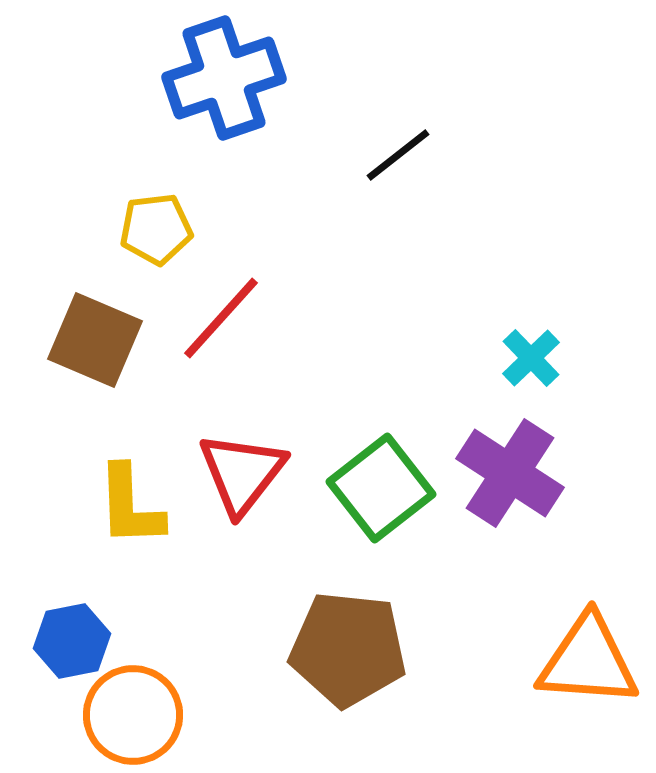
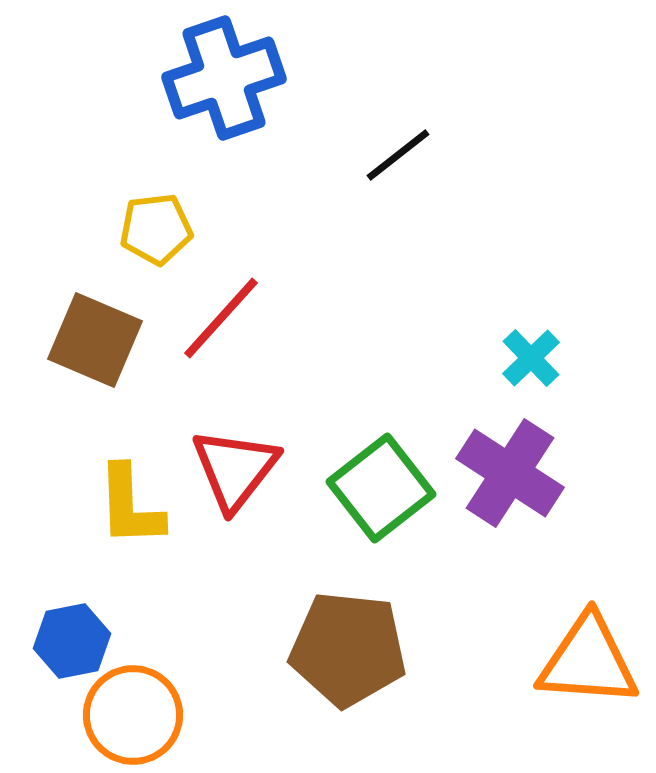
red triangle: moved 7 px left, 4 px up
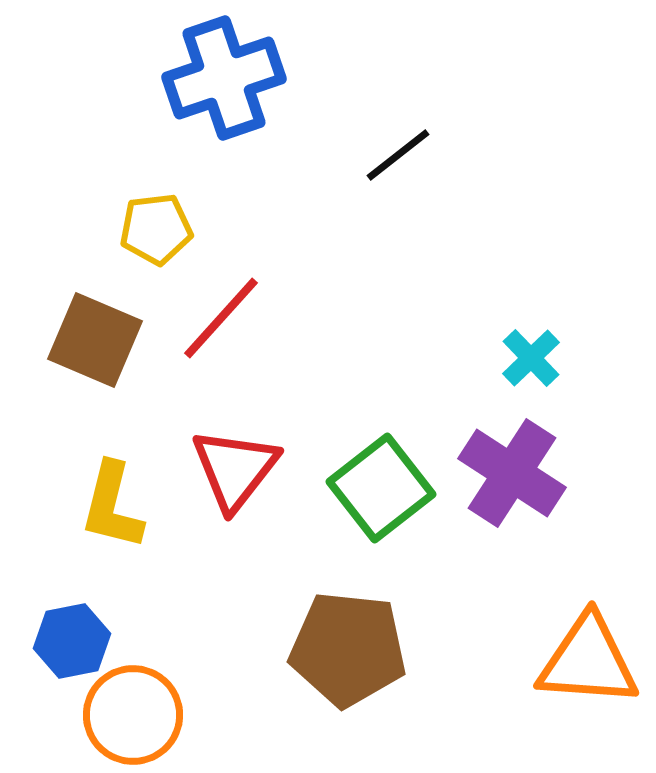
purple cross: moved 2 px right
yellow L-shape: moved 18 px left; rotated 16 degrees clockwise
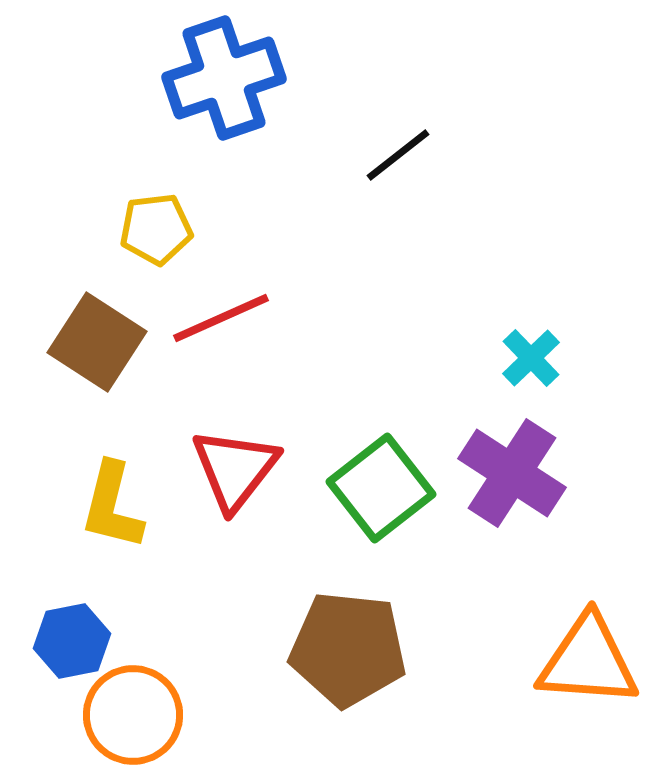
red line: rotated 24 degrees clockwise
brown square: moved 2 px right, 2 px down; rotated 10 degrees clockwise
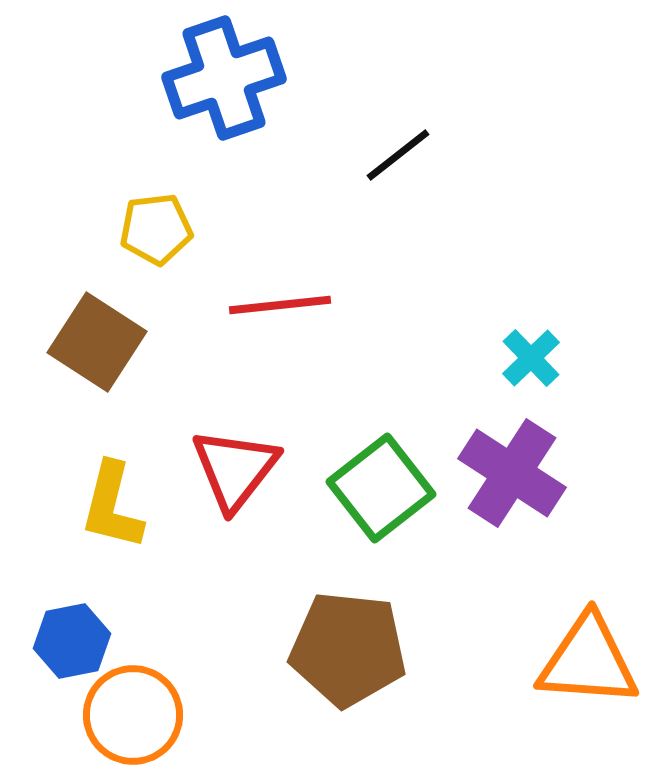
red line: moved 59 px right, 13 px up; rotated 18 degrees clockwise
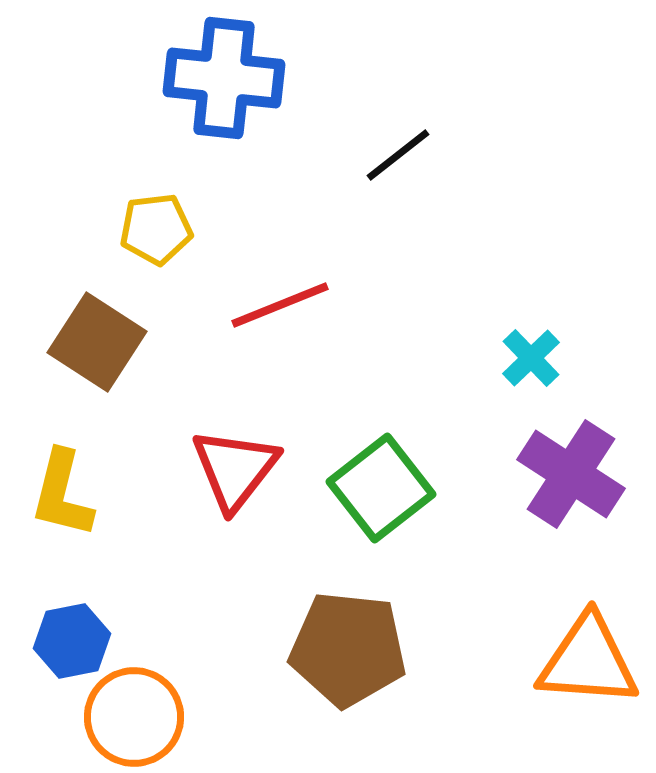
blue cross: rotated 25 degrees clockwise
red line: rotated 16 degrees counterclockwise
purple cross: moved 59 px right, 1 px down
yellow L-shape: moved 50 px left, 12 px up
orange circle: moved 1 px right, 2 px down
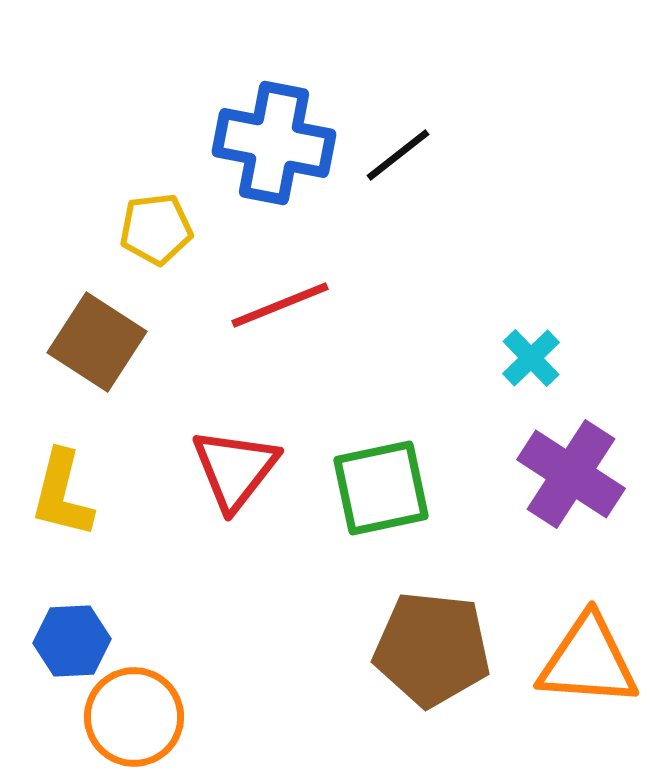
blue cross: moved 50 px right, 65 px down; rotated 5 degrees clockwise
green square: rotated 26 degrees clockwise
blue hexagon: rotated 8 degrees clockwise
brown pentagon: moved 84 px right
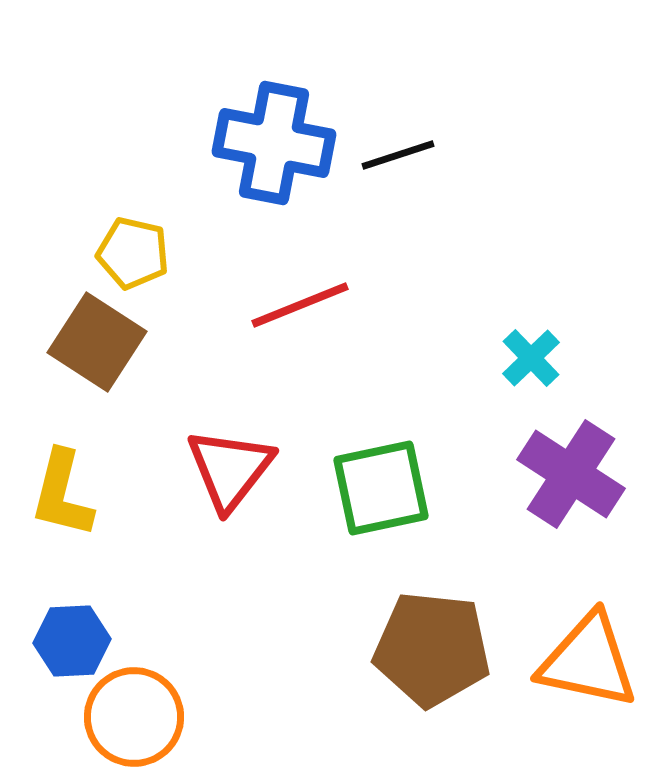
black line: rotated 20 degrees clockwise
yellow pentagon: moved 23 px left, 24 px down; rotated 20 degrees clockwise
red line: moved 20 px right
red triangle: moved 5 px left
orange triangle: rotated 8 degrees clockwise
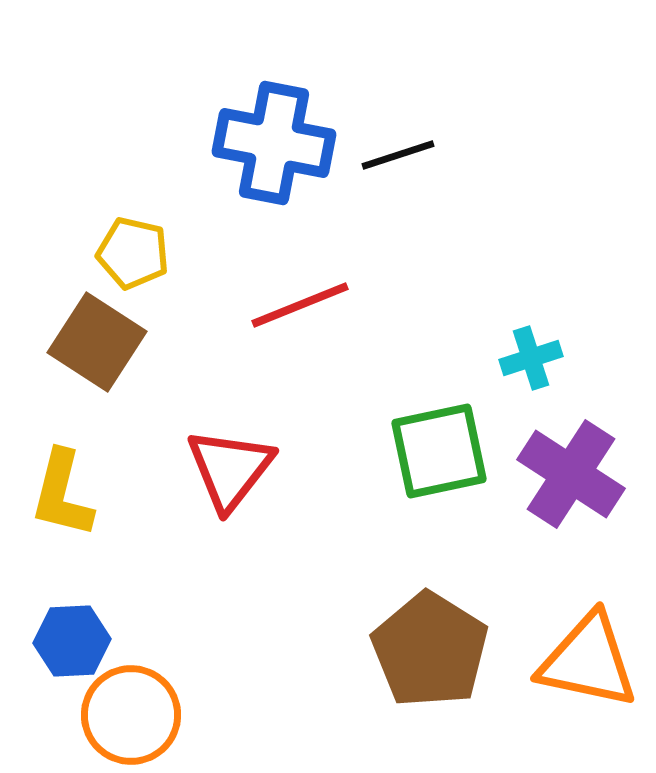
cyan cross: rotated 26 degrees clockwise
green square: moved 58 px right, 37 px up
brown pentagon: moved 2 px left, 1 px down; rotated 26 degrees clockwise
orange circle: moved 3 px left, 2 px up
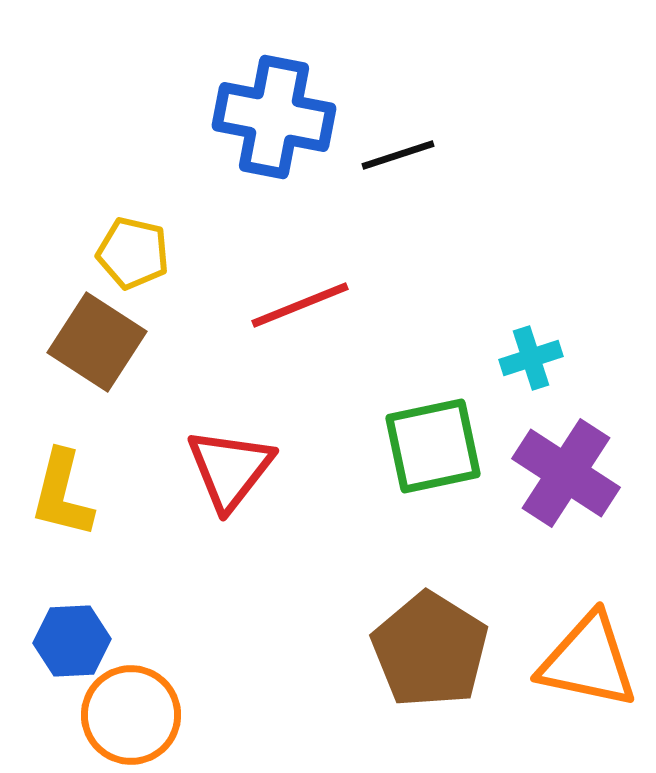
blue cross: moved 26 px up
green square: moved 6 px left, 5 px up
purple cross: moved 5 px left, 1 px up
